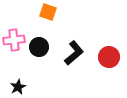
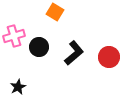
orange square: moved 7 px right; rotated 12 degrees clockwise
pink cross: moved 4 px up; rotated 10 degrees counterclockwise
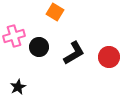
black L-shape: rotated 10 degrees clockwise
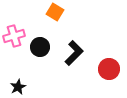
black circle: moved 1 px right
black L-shape: rotated 15 degrees counterclockwise
red circle: moved 12 px down
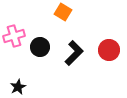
orange square: moved 8 px right
red circle: moved 19 px up
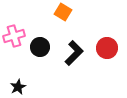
red circle: moved 2 px left, 2 px up
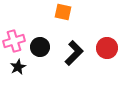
orange square: rotated 18 degrees counterclockwise
pink cross: moved 5 px down
black star: moved 20 px up
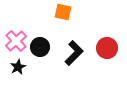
pink cross: moved 2 px right; rotated 25 degrees counterclockwise
